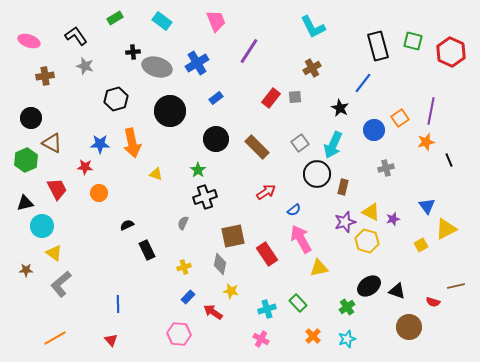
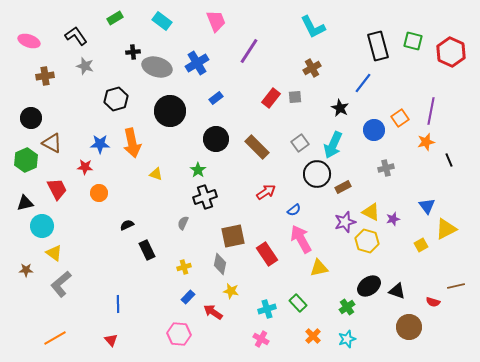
brown rectangle at (343, 187): rotated 49 degrees clockwise
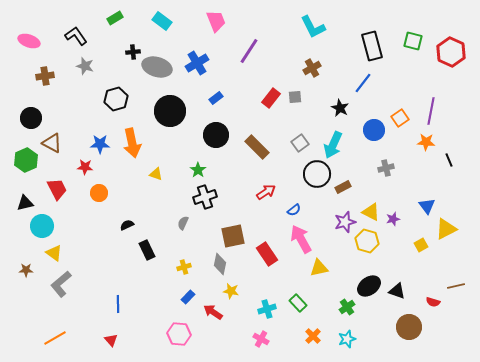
black rectangle at (378, 46): moved 6 px left
black circle at (216, 139): moved 4 px up
orange star at (426, 142): rotated 18 degrees clockwise
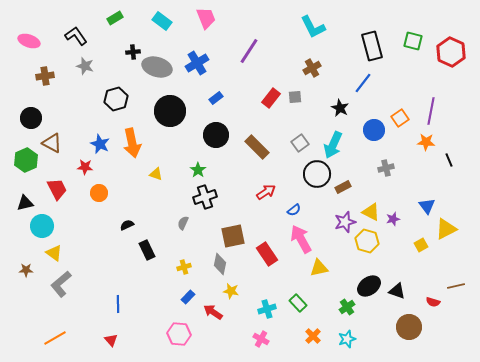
pink trapezoid at (216, 21): moved 10 px left, 3 px up
blue star at (100, 144): rotated 24 degrees clockwise
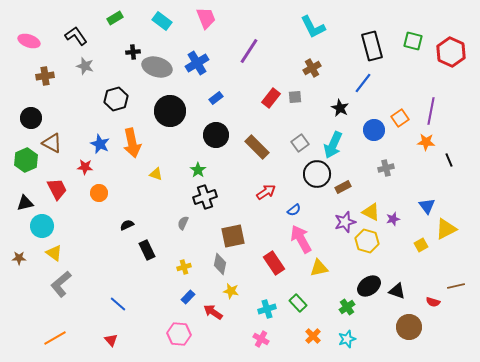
red rectangle at (267, 254): moved 7 px right, 9 px down
brown star at (26, 270): moved 7 px left, 12 px up
blue line at (118, 304): rotated 48 degrees counterclockwise
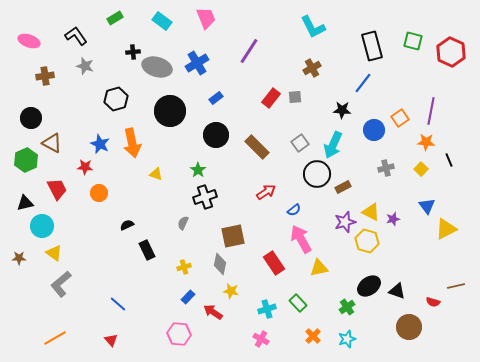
black star at (340, 108): moved 2 px right, 2 px down; rotated 24 degrees counterclockwise
yellow square at (421, 245): moved 76 px up; rotated 16 degrees counterclockwise
